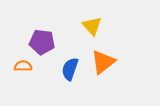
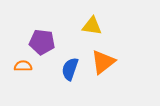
yellow triangle: rotated 40 degrees counterclockwise
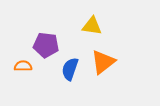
purple pentagon: moved 4 px right, 3 px down
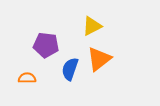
yellow triangle: rotated 35 degrees counterclockwise
orange triangle: moved 4 px left, 3 px up
orange semicircle: moved 4 px right, 12 px down
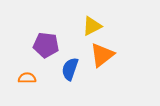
orange triangle: moved 3 px right, 4 px up
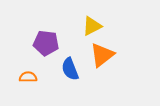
purple pentagon: moved 2 px up
blue semicircle: rotated 40 degrees counterclockwise
orange semicircle: moved 1 px right, 1 px up
